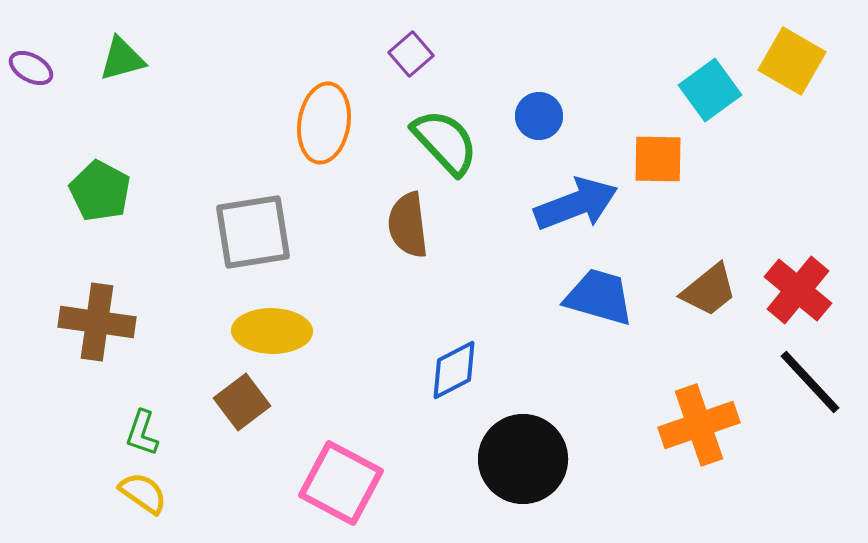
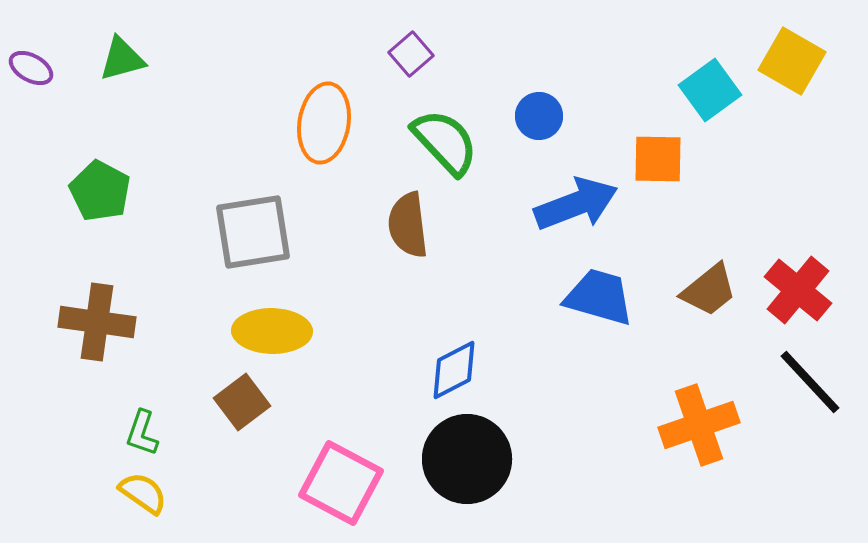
black circle: moved 56 px left
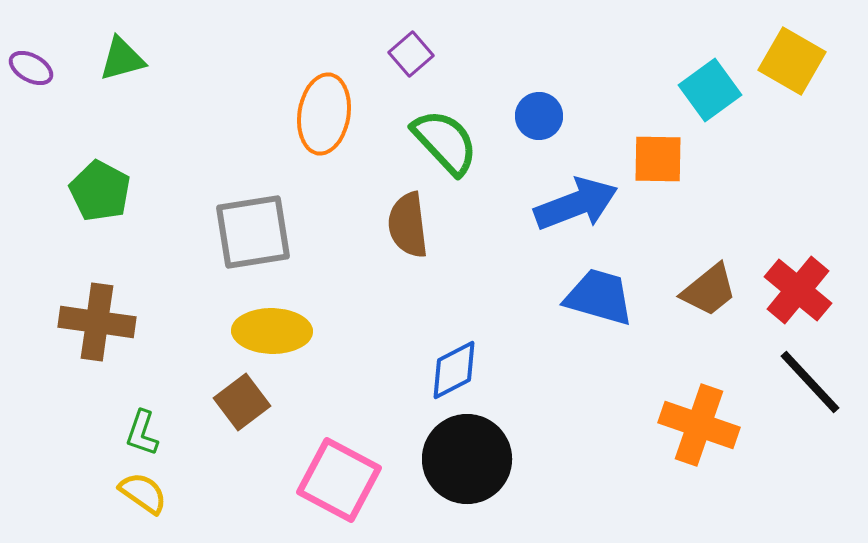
orange ellipse: moved 9 px up
orange cross: rotated 38 degrees clockwise
pink square: moved 2 px left, 3 px up
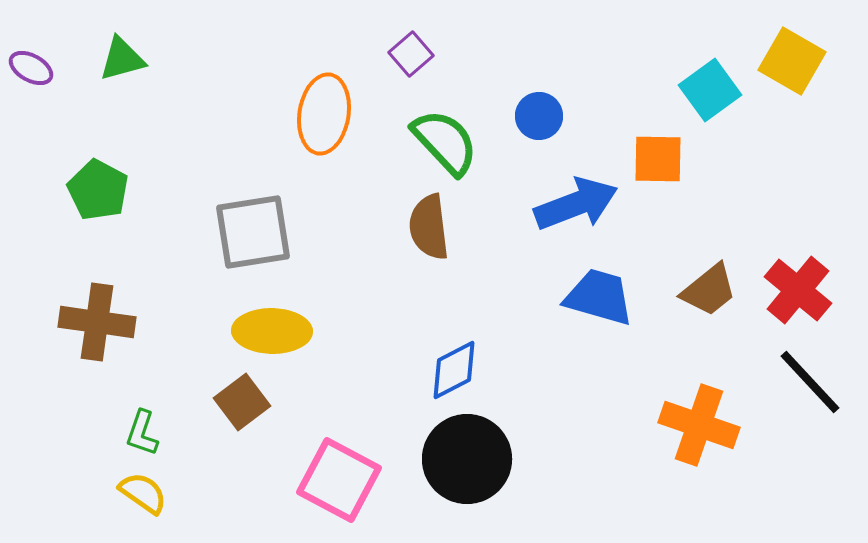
green pentagon: moved 2 px left, 1 px up
brown semicircle: moved 21 px right, 2 px down
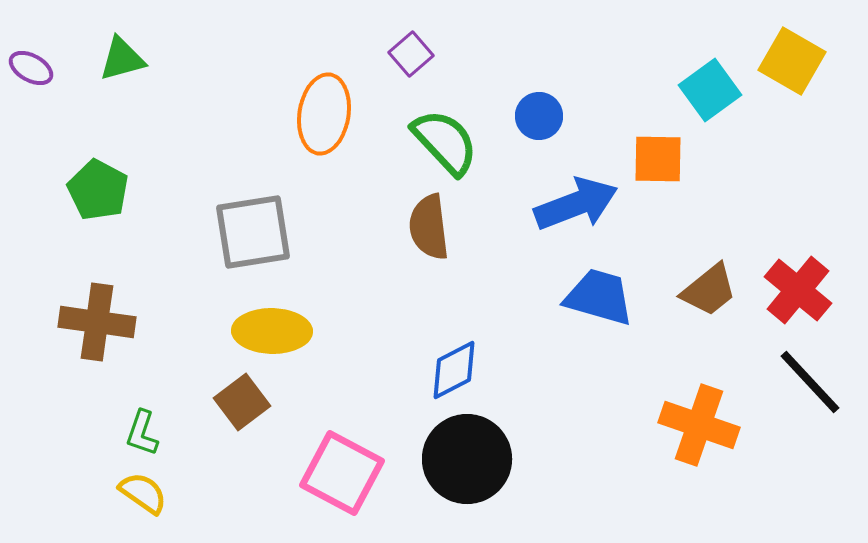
pink square: moved 3 px right, 7 px up
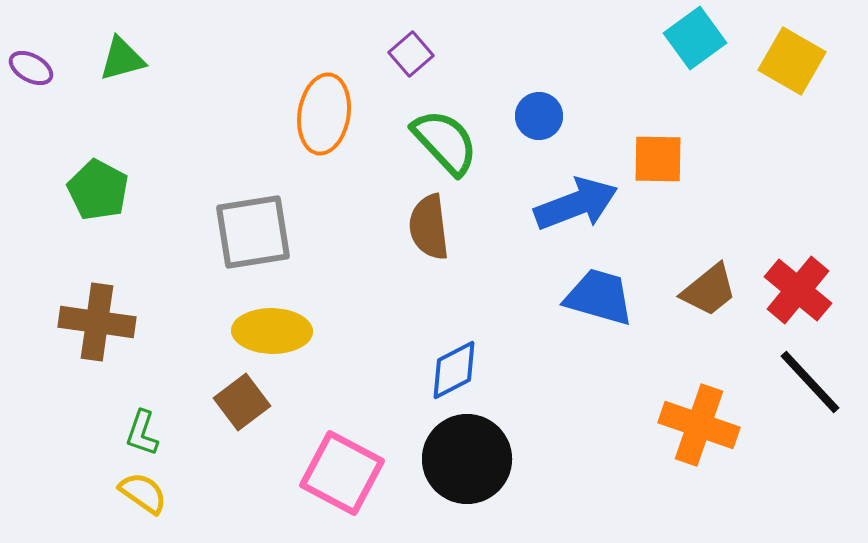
cyan square: moved 15 px left, 52 px up
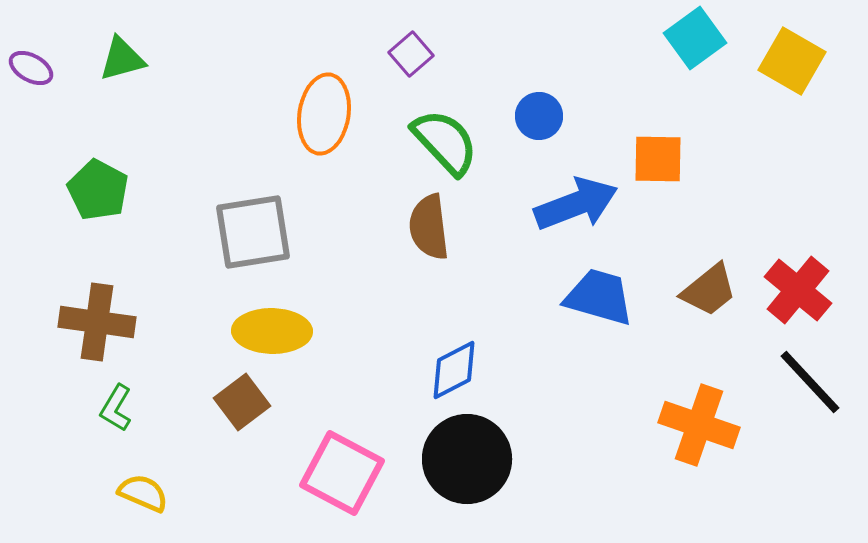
green L-shape: moved 26 px left, 25 px up; rotated 12 degrees clockwise
yellow semicircle: rotated 12 degrees counterclockwise
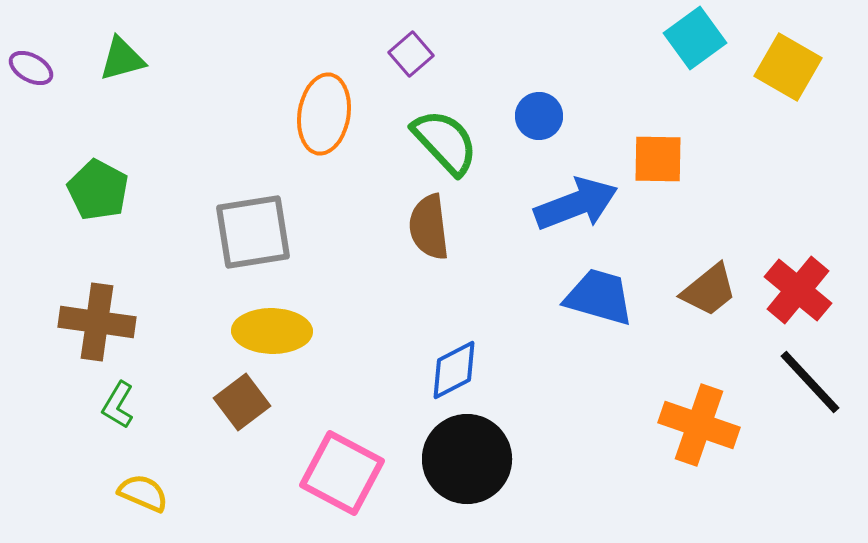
yellow square: moved 4 px left, 6 px down
green L-shape: moved 2 px right, 3 px up
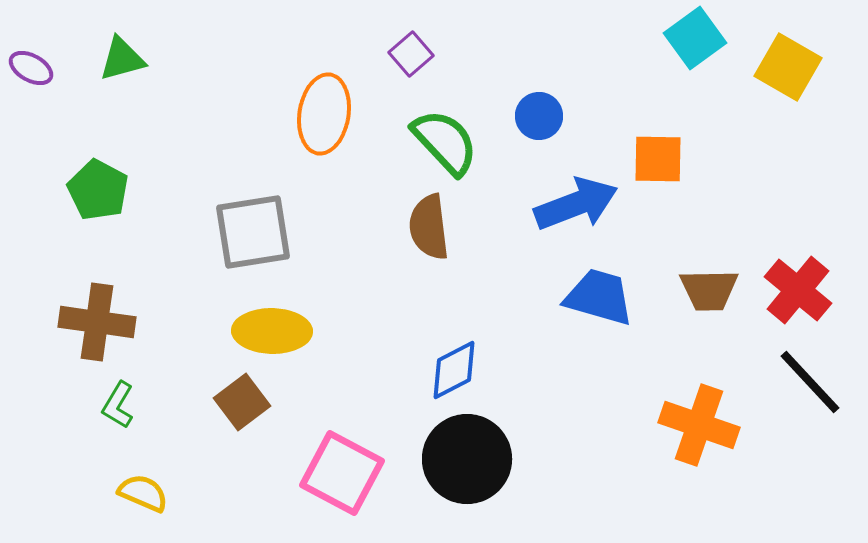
brown trapezoid: rotated 38 degrees clockwise
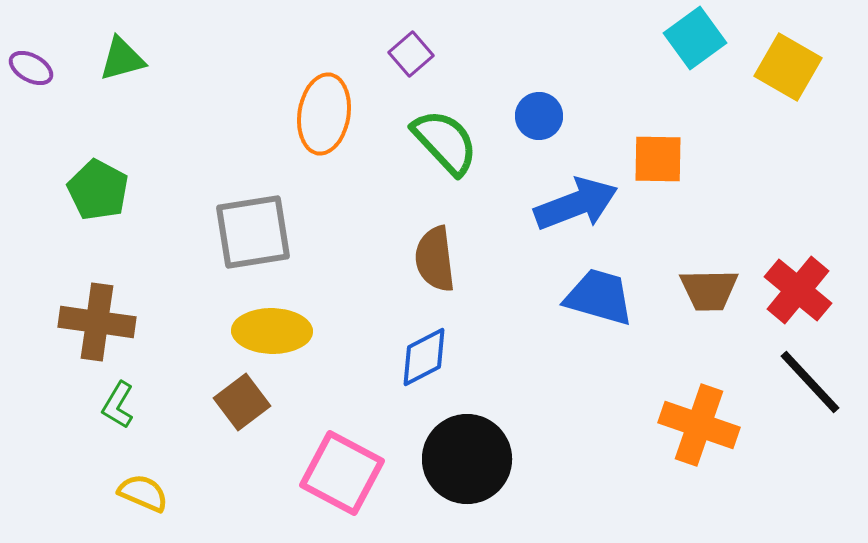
brown semicircle: moved 6 px right, 32 px down
blue diamond: moved 30 px left, 13 px up
